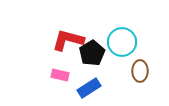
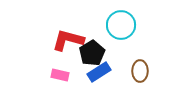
cyan circle: moved 1 px left, 17 px up
blue rectangle: moved 10 px right, 16 px up
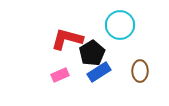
cyan circle: moved 1 px left
red L-shape: moved 1 px left, 1 px up
pink rectangle: rotated 36 degrees counterclockwise
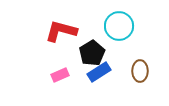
cyan circle: moved 1 px left, 1 px down
red L-shape: moved 6 px left, 8 px up
